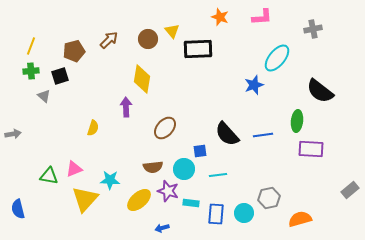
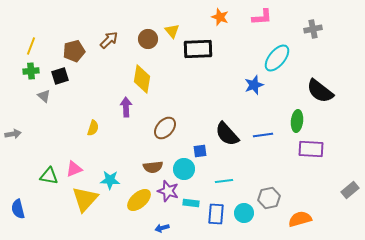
cyan line at (218, 175): moved 6 px right, 6 px down
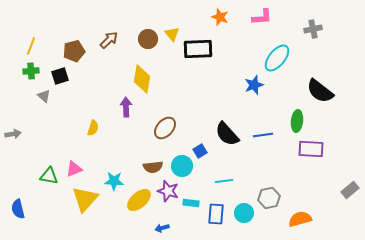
yellow triangle at (172, 31): moved 3 px down
blue square at (200, 151): rotated 24 degrees counterclockwise
cyan circle at (184, 169): moved 2 px left, 3 px up
cyan star at (110, 180): moved 4 px right, 1 px down
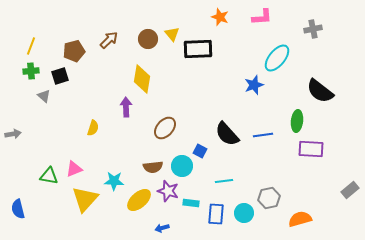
blue square at (200, 151): rotated 32 degrees counterclockwise
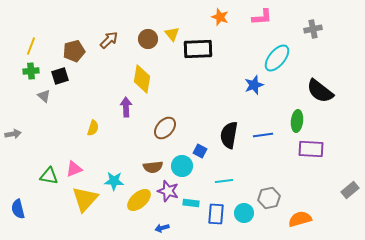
black semicircle at (227, 134): moved 2 px right, 1 px down; rotated 52 degrees clockwise
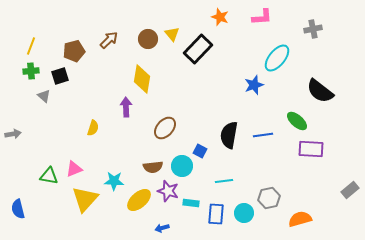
black rectangle at (198, 49): rotated 44 degrees counterclockwise
green ellipse at (297, 121): rotated 55 degrees counterclockwise
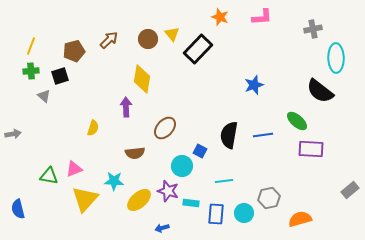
cyan ellipse at (277, 58): moved 59 px right; rotated 40 degrees counterclockwise
brown semicircle at (153, 167): moved 18 px left, 14 px up
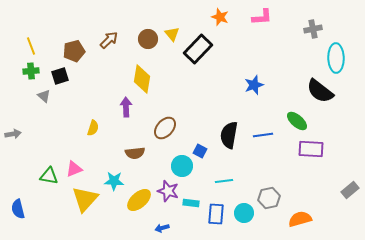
yellow line at (31, 46): rotated 42 degrees counterclockwise
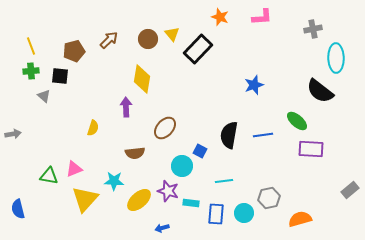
black square at (60, 76): rotated 24 degrees clockwise
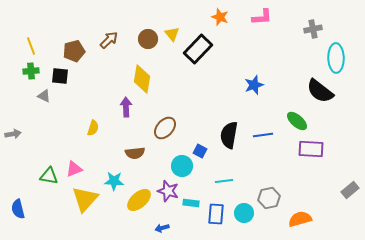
gray triangle at (44, 96): rotated 16 degrees counterclockwise
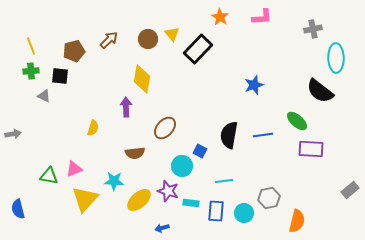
orange star at (220, 17): rotated 12 degrees clockwise
blue rectangle at (216, 214): moved 3 px up
orange semicircle at (300, 219): moved 3 px left, 2 px down; rotated 120 degrees clockwise
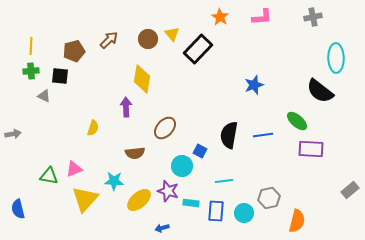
gray cross at (313, 29): moved 12 px up
yellow line at (31, 46): rotated 24 degrees clockwise
